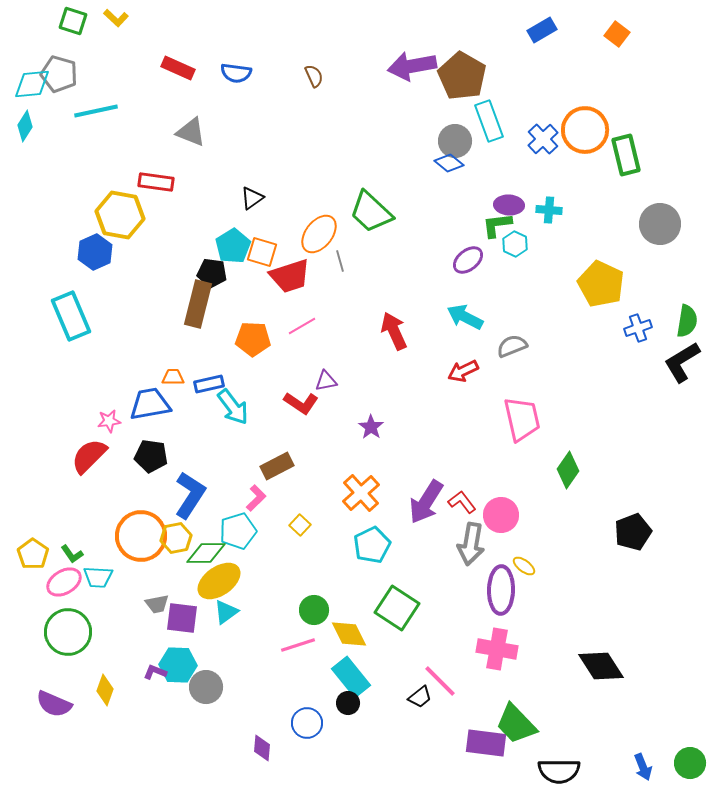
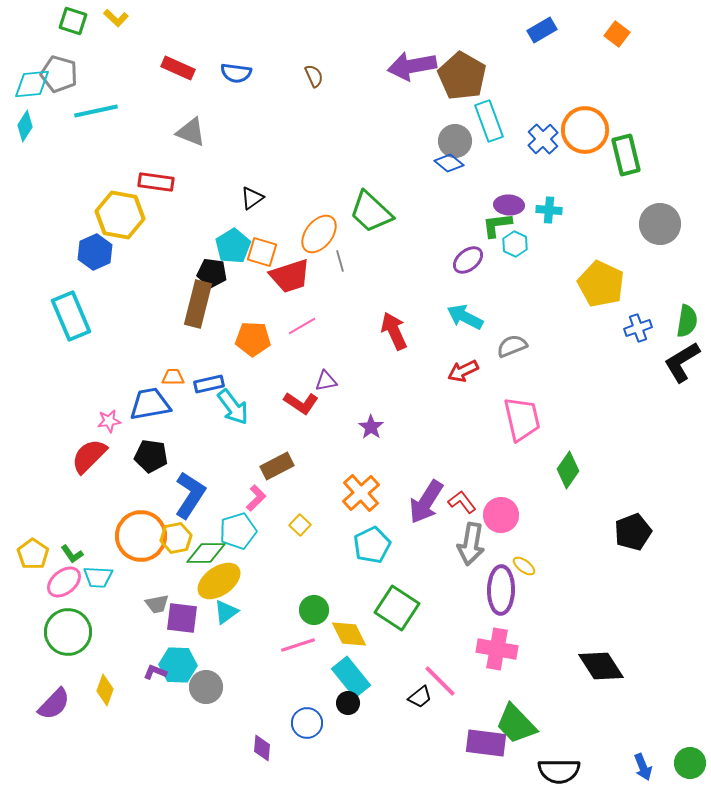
pink ellipse at (64, 582): rotated 8 degrees counterclockwise
purple semicircle at (54, 704): rotated 69 degrees counterclockwise
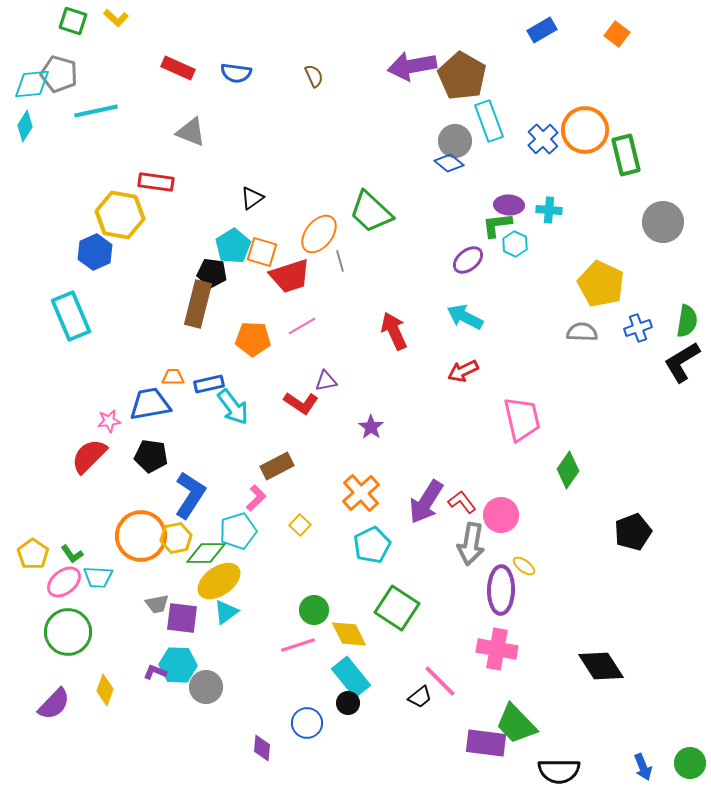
gray circle at (660, 224): moved 3 px right, 2 px up
gray semicircle at (512, 346): moved 70 px right, 14 px up; rotated 24 degrees clockwise
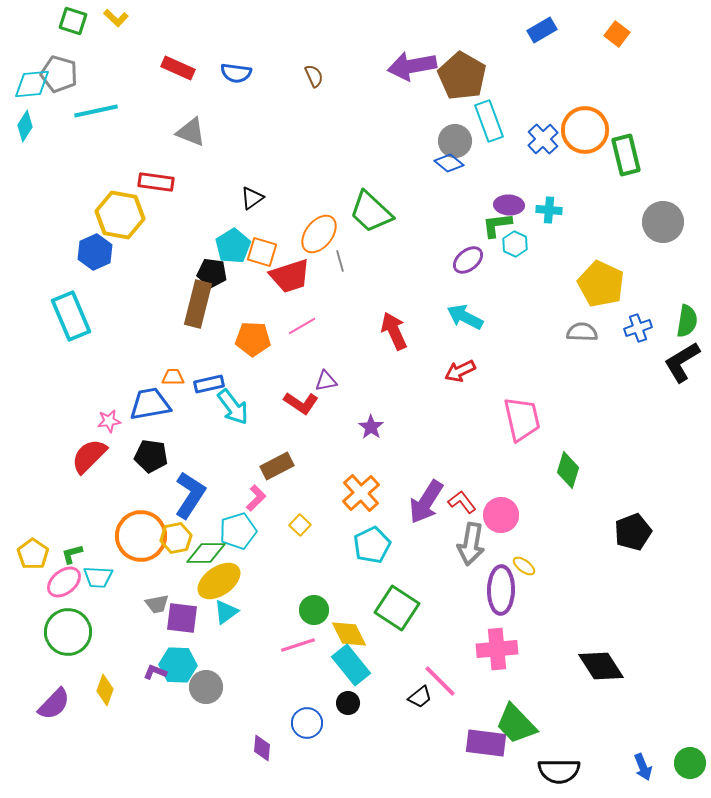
red arrow at (463, 371): moved 3 px left
green diamond at (568, 470): rotated 18 degrees counterclockwise
green L-shape at (72, 554): rotated 110 degrees clockwise
pink cross at (497, 649): rotated 15 degrees counterclockwise
cyan rectangle at (351, 677): moved 12 px up
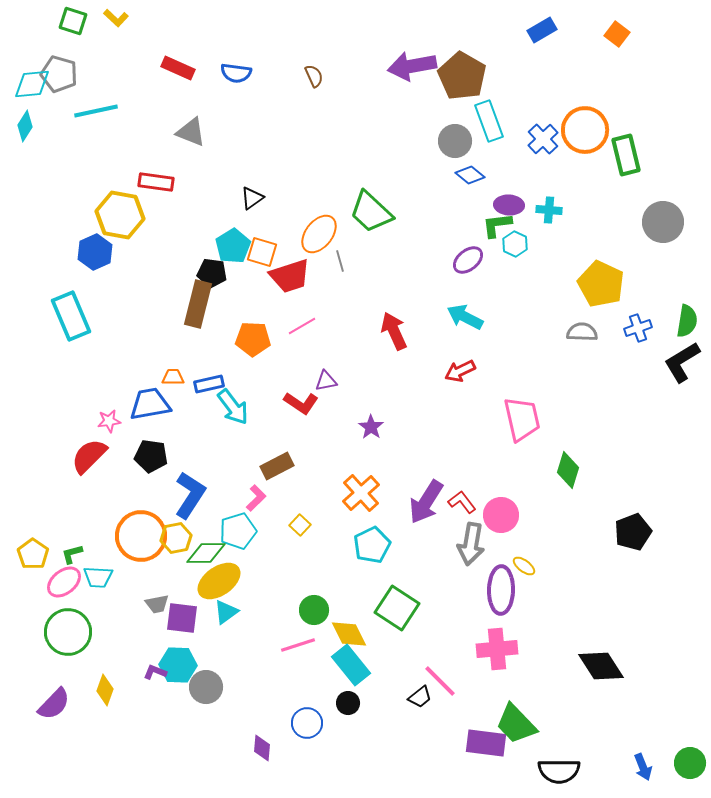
blue diamond at (449, 163): moved 21 px right, 12 px down
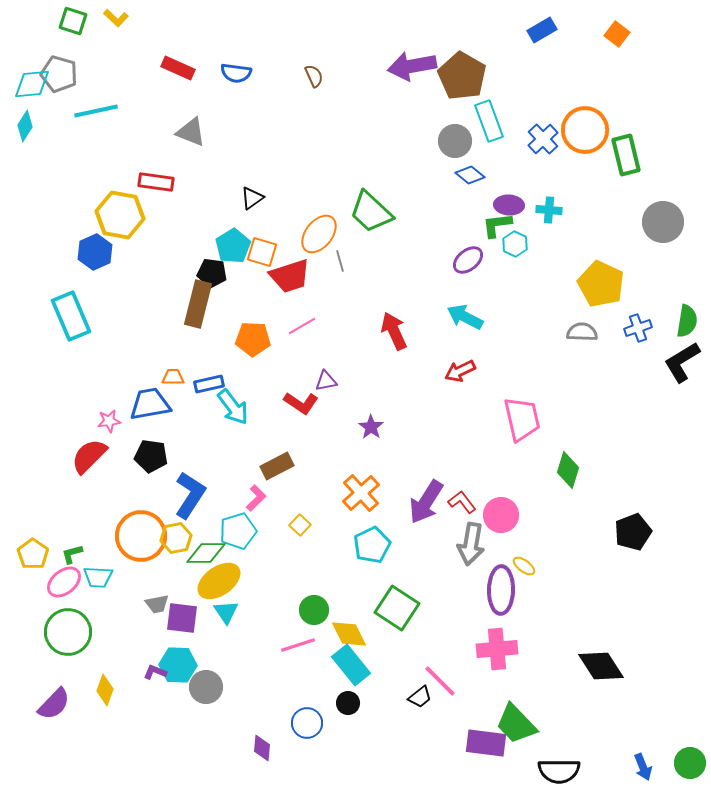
cyan triangle at (226, 612): rotated 28 degrees counterclockwise
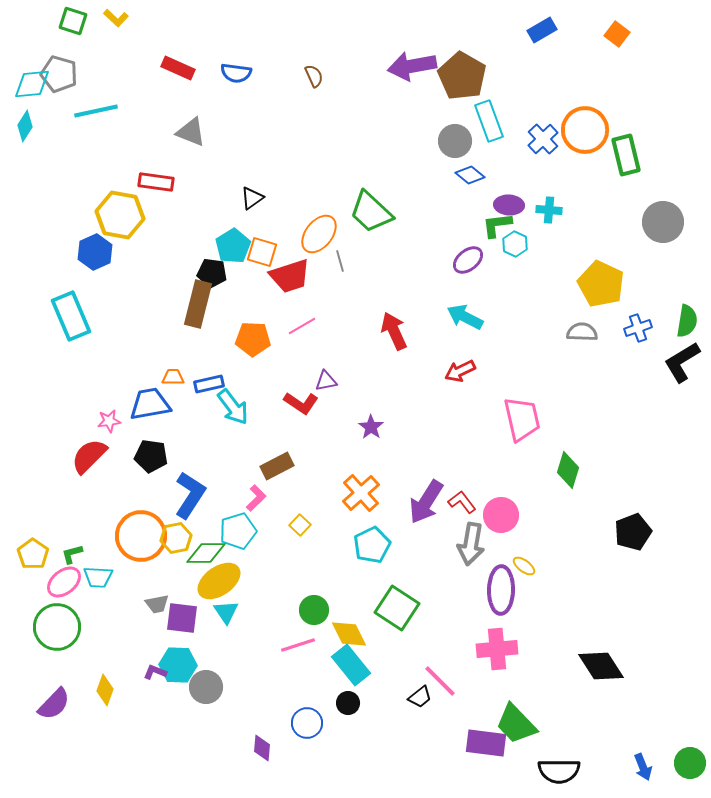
green circle at (68, 632): moved 11 px left, 5 px up
